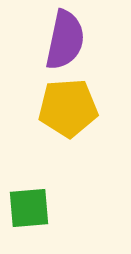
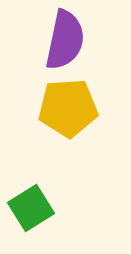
green square: moved 2 px right; rotated 27 degrees counterclockwise
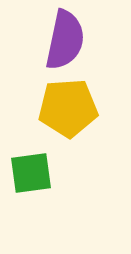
green square: moved 35 px up; rotated 24 degrees clockwise
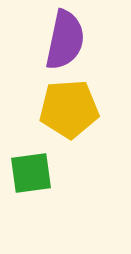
yellow pentagon: moved 1 px right, 1 px down
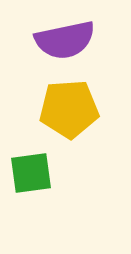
purple semicircle: rotated 66 degrees clockwise
